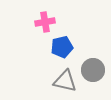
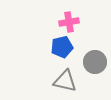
pink cross: moved 24 px right
gray circle: moved 2 px right, 8 px up
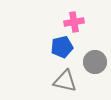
pink cross: moved 5 px right
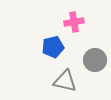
blue pentagon: moved 9 px left
gray circle: moved 2 px up
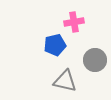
blue pentagon: moved 2 px right, 2 px up
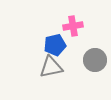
pink cross: moved 1 px left, 4 px down
gray triangle: moved 14 px left, 14 px up; rotated 25 degrees counterclockwise
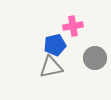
gray circle: moved 2 px up
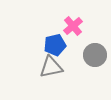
pink cross: rotated 30 degrees counterclockwise
gray circle: moved 3 px up
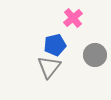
pink cross: moved 8 px up
gray triangle: moved 2 px left; rotated 40 degrees counterclockwise
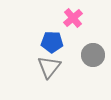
blue pentagon: moved 3 px left, 3 px up; rotated 15 degrees clockwise
gray circle: moved 2 px left
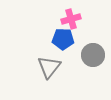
pink cross: moved 2 px left, 1 px down; rotated 24 degrees clockwise
blue pentagon: moved 11 px right, 3 px up
